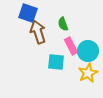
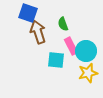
cyan circle: moved 2 px left
cyan square: moved 2 px up
yellow star: rotated 12 degrees clockwise
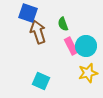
cyan circle: moved 5 px up
cyan square: moved 15 px left, 21 px down; rotated 18 degrees clockwise
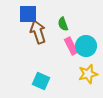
blue square: moved 1 px down; rotated 18 degrees counterclockwise
yellow star: moved 1 px down
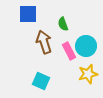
brown arrow: moved 6 px right, 10 px down
pink rectangle: moved 2 px left, 5 px down
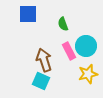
brown arrow: moved 18 px down
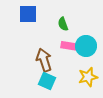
pink rectangle: moved 1 px right, 5 px up; rotated 54 degrees counterclockwise
yellow star: moved 3 px down
cyan square: moved 6 px right
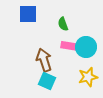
cyan circle: moved 1 px down
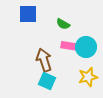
green semicircle: rotated 40 degrees counterclockwise
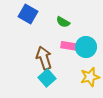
blue square: rotated 30 degrees clockwise
green semicircle: moved 2 px up
brown arrow: moved 2 px up
yellow star: moved 2 px right
cyan square: moved 3 px up; rotated 24 degrees clockwise
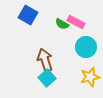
blue square: moved 1 px down
green semicircle: moved 1 px left, 2 px down
pink rectangle: moved 6 px right, 24 px up; rotated 18 degrees clockwise
brown arrow: moved 1 px right, 2 px down
